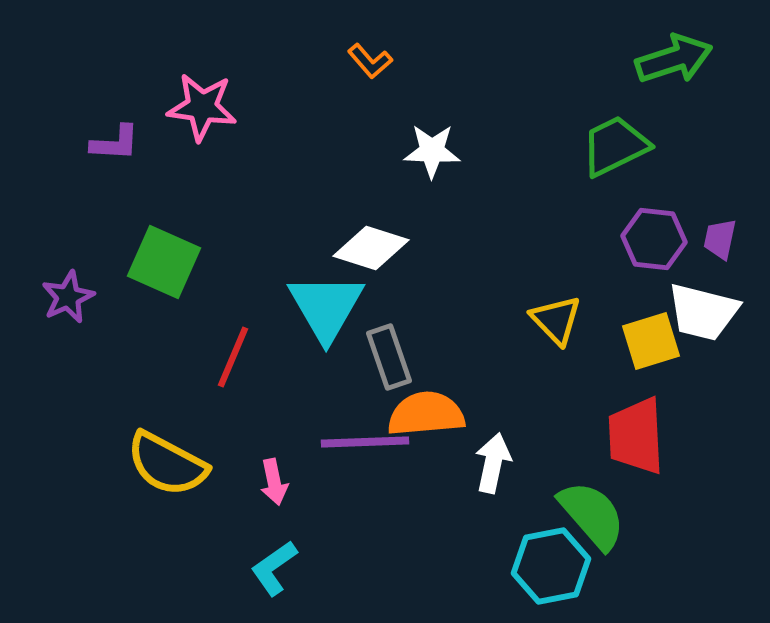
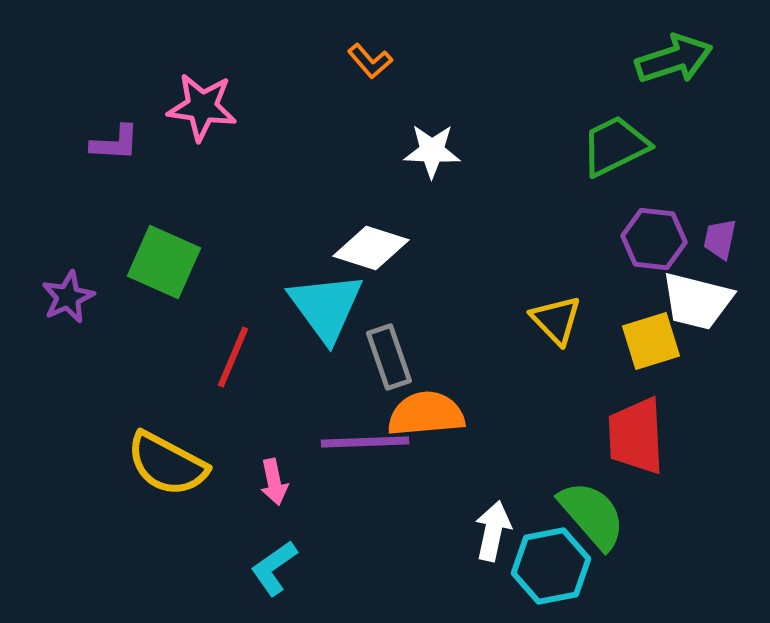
cyan triangle: rotated 6 degrees counterclockwise
white trapezoid: moved 6 px left, 11 px up
white arrow: moved 68 px down
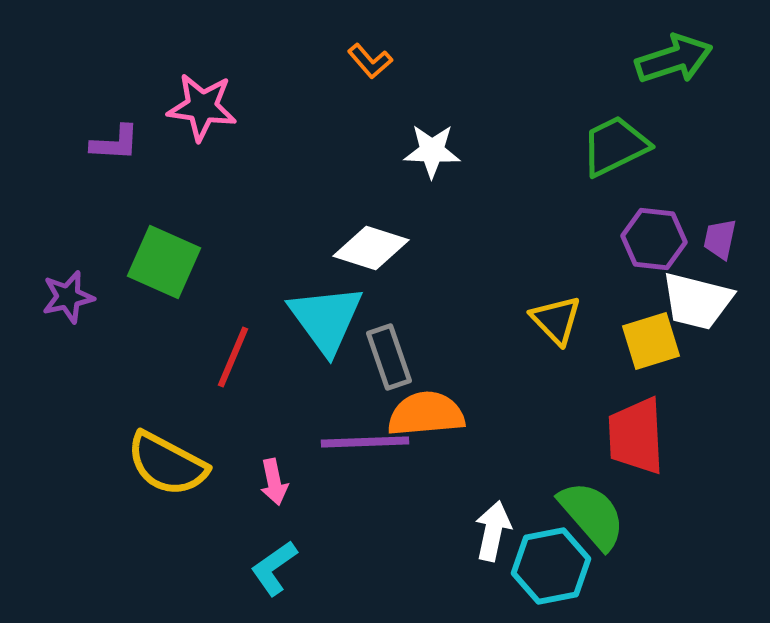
purple star: rotated 12 degrees clockwise
cyan triangle: moved 12 px down
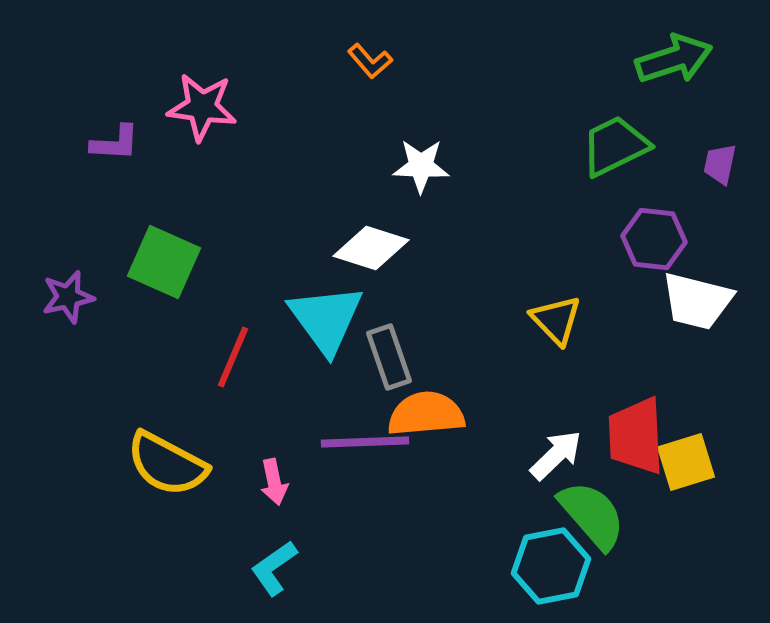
white star: moved 11 px left, 15 px down
purple trapezoid: moved 75 px up
yellow square: moved 35 px right, 121 px down
white arrow: moved 63 px right, 76 px up; rotated 34 degrees clockwise
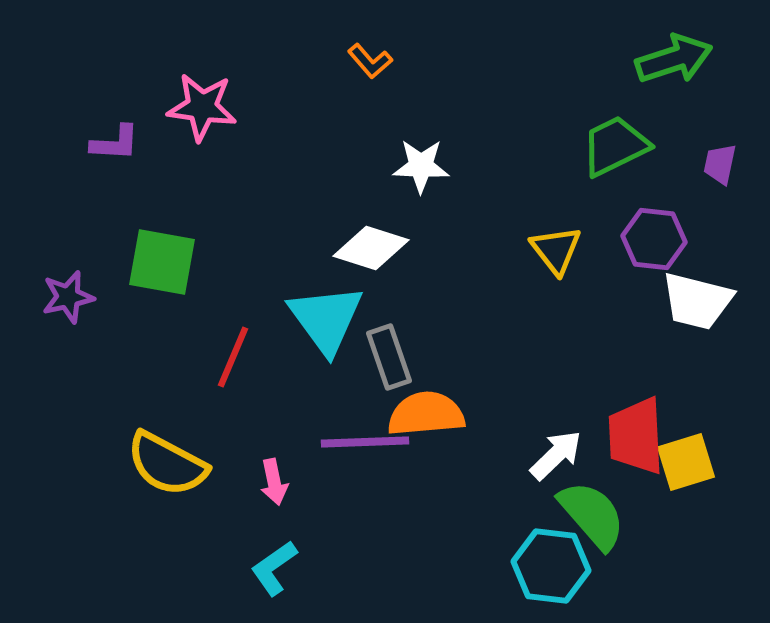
green square: moved 2 px left; rotated 14 degrees counterclockwise
yellow triangle: moved 70 px up; rotated 6 degrees clockwise
cyan hexagon: rotated 18 degrees clockwise
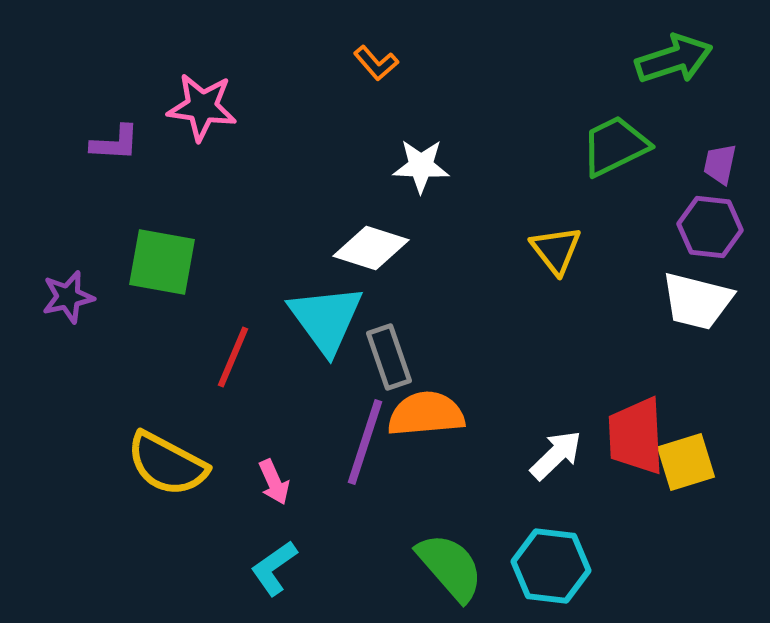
orange L-shape: moved 6 px right, 2 px down
purple hexagon: moved 56 px right, 12 px up
purple line: rotated 70 degrees counterclockwise
pink arrow: rotated 12 degrees counterclockwise
green semicircle: moved 142 px left, 52 px down
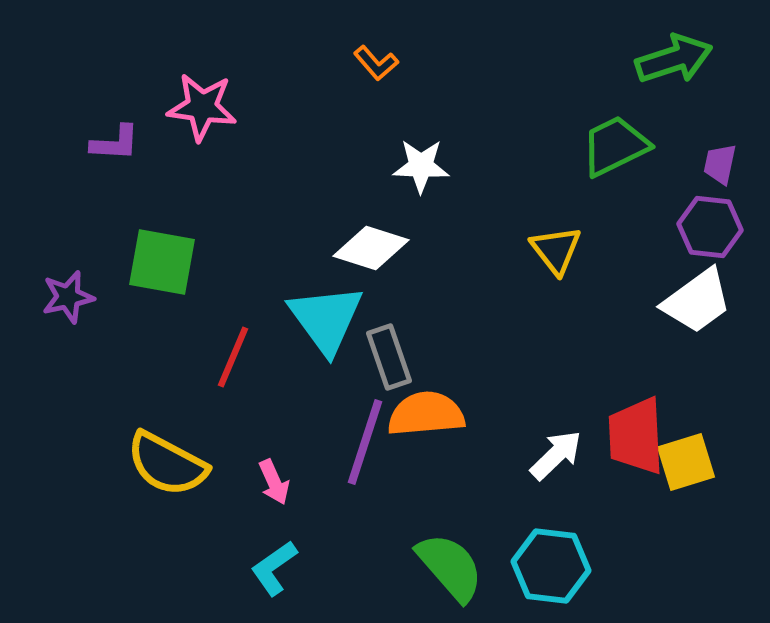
white trapezoid: rotated 50 degrees counterclockwise
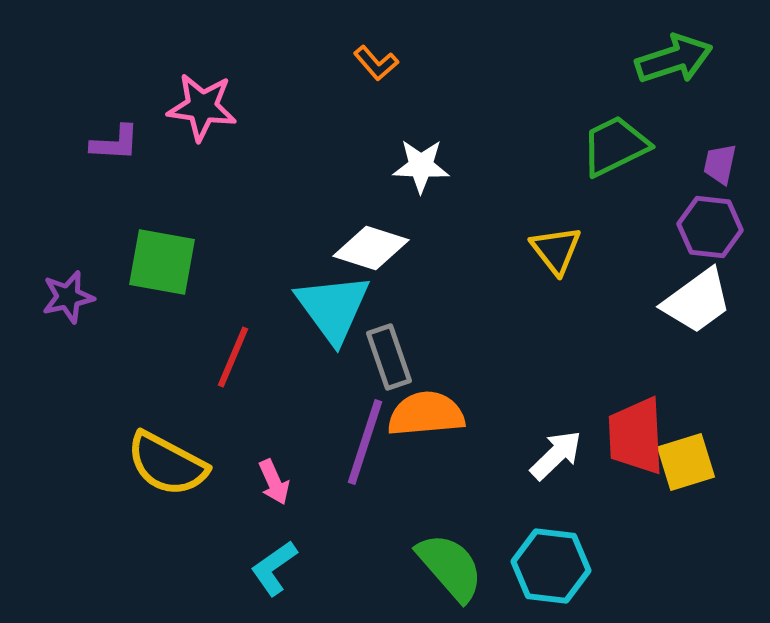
cyan triangle: moved 7 px right, 11 px up
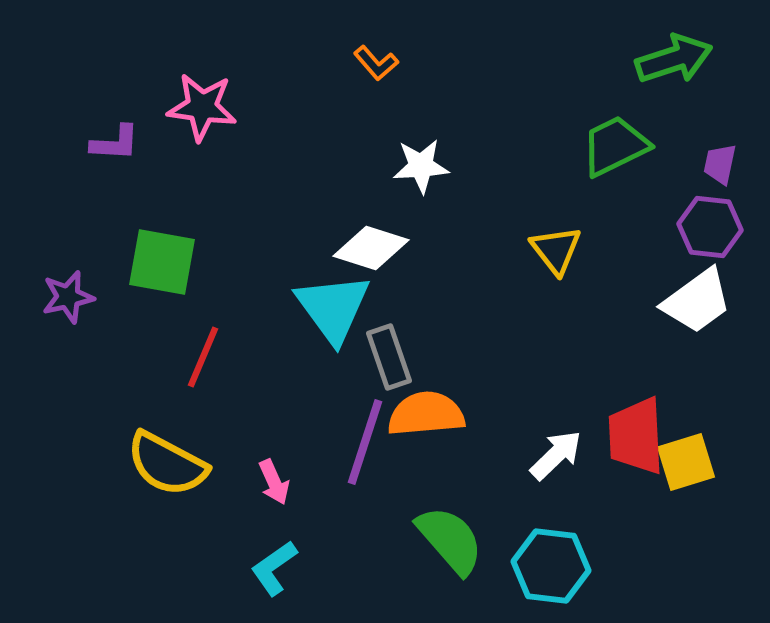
white star: rotated 6 degrees counterclockwise
red line: moved 30 px left
green semicircle: moved 27 px up
